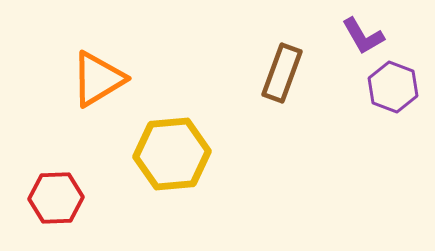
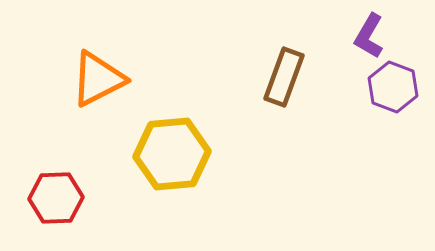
purple L-shape: moved 6 px right; rotated 60 degrees clockwise
brown rectangle: moved 2 px right, 4 px down
orange triangle: rotated 4 degrees clockwise
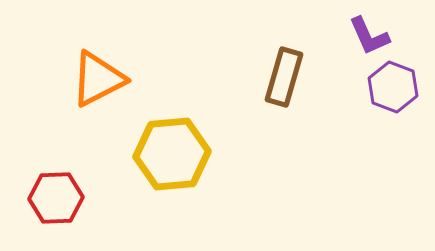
purple L-shape: rotated 54 degrees counterclockwise
brown rectangle: rotated 4 degrees counterclockwise
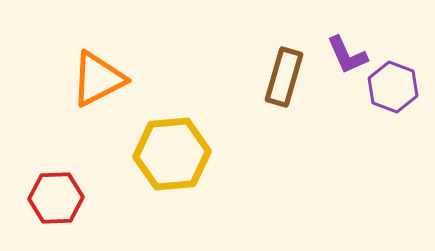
purple L-shape: moved 22 px left, 19 px down
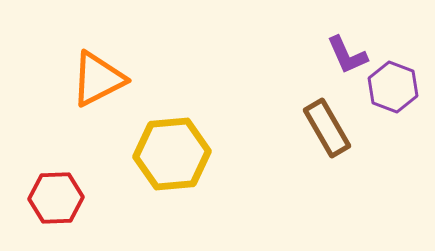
brown rectangle: moved 43 px right, 51 px down; rotated 46 degrees counterclockwise
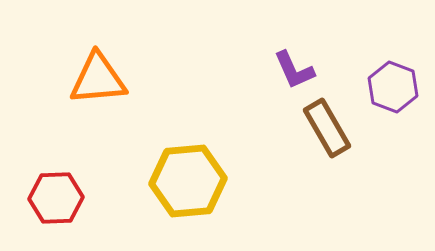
purple L-shape: moved 53 px left, 15 px down
orange triangle: rotated 22 degrees clockwise
yellow hexagon: moved 16 px right, 27 px down
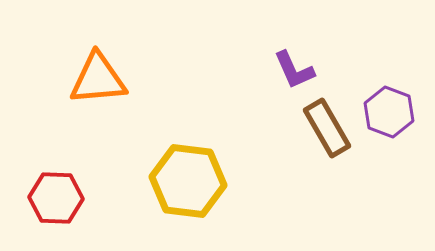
purple hexagon: moved 4 px left, 25 px down
yellow hexagon: rotated 12 degrees clockwise
red hexagon: rotated 4 degrees clockwise
